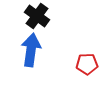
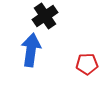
black cross: moved 8 px right; rotated 20 degrees clockwise
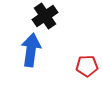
red pentagon: moved 2 px down
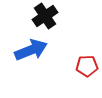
blue arrow: rotated 60 degrees clockwise
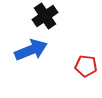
red pentagon: moved 1 px left; rotated 10 degrees clockwise
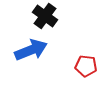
black cross: rotated 20 degrees counterclockwise
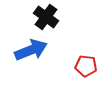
black cross: moved 1 px right, 1 px down
